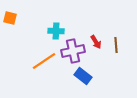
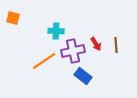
orange square: moved 3 px right
red arrow: moved 2 px down
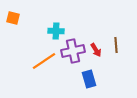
red arrow: moved 6 px down
blue rectangle: moved 6 px right, 3 px down; rotated 36 degrees clockwise
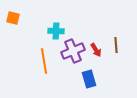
purple cross: rotated 10 degrees counterclockwise
orange line: rotated 65 degrees counterclockwise
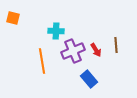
orange line: moved 2 px left
blue rectangle: rotated 24 degrees counterclockwise
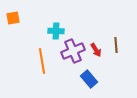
orange square: rotated 24 degrees counterclockwise
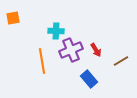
brown line: moved 5 px right, 16 px down; rotated 63 degrees clockwise
purple cross: moved 2 px left, 1 px up
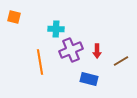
orange square: moved 1 px right, 1 px up; rotated 24 degrees clockwise
cyan cross: moved 2 px up
red arrow: moved 1 px right, 1 px down; rotated 32 degrees clockwise
orange line: moved 2 px left, 1 px down
blue rectangle: rotated 36 degrees counterclockwise
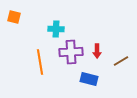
purple cross: moved 2 px down; rotated 20 degrees clockwise
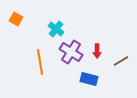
orange square: moved 2 px right, 2 px down; rotated 16 degrees clockwise
cyan cross: rotated 35 degrees clockwise
purple cross: rotated 35 degrees clockwise
